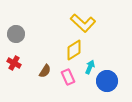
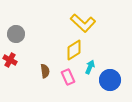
red cross: moved 4 px left, 3 px up
brown semicircle: rotated 40 degrees counterclockwise
blue circle: moved 3 px right, 1 px up
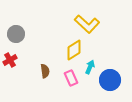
yellow L-shape: moved 4 px right, 1 px down
red cross: rotated 32 degrees clockwise
pink rectangle: moved 3 px right, 1 px down
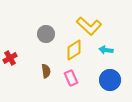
yellow L-shape: moved 2 px right, 2 px down
gray circle: moved 30 px right
red cross: moved 2 px up
cyan arrow: moved 16 px right, 17 px up; rotated 104 degrees counterclockwise
brown semicircle: moved 1 px right
